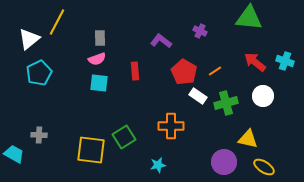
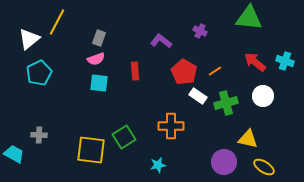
gray rectangle: moved 1 px left; rotated 21 degrees clockwise
pink semicircle: moved 1 px left
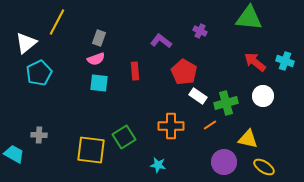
white triangle: moved 3 px left, 4 px down
orange line: moved 5 px left, 54 px down
cyan star: rotated 21 degrees clockwise
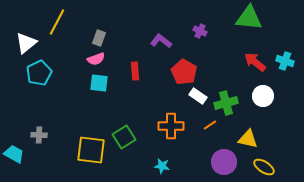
cyan star: moved 4 px right, 1 px down
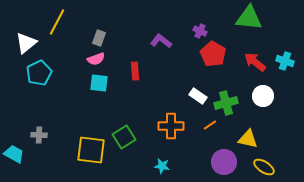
red pentagon: moved 29 px right, 18 px up
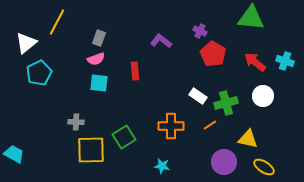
green triangle: moved 2 px right
gray cross: moved 37 px right, 13 px up
yellow square: rotated 8 degrees counterclockwise
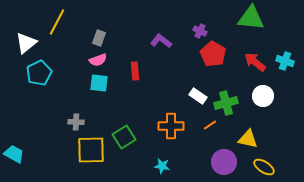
pink semicircle: moved 2 px right, 1 px down
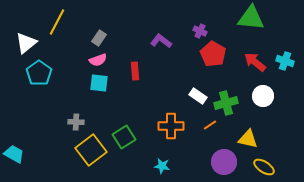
gray rectangle: rotated 14 degrees clockwise
cyan pentagon: rotated 10 degrees counterclockwise
yellow square: rotated 36 degrees counterclockwise
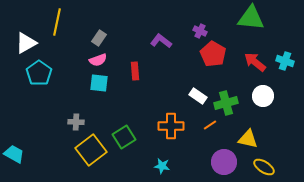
yellow line: rotated 16 degrees counterclockwise
white triangle: rotated 10 degrees clockwise
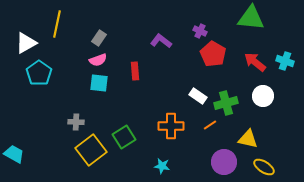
yellow line: moved 2 px down
